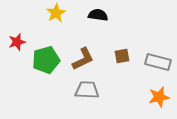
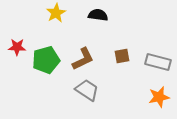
red star: moved 5 px down; rotated 18 degrees clockwise
gray trapezoid: rotated 30 degrees clockwise
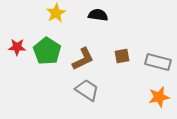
green pentagon: moved 1 px right, 9 px up; rotated 24 degrees counterclockwise
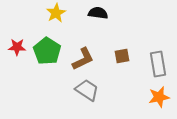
black semicircle: moved 2 px up
gray rectangle: moved 2 px down; rotated 65 degrees clockwise
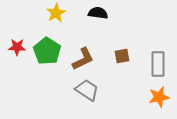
gray rectangle: rotated 10 degrees clockwise
